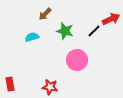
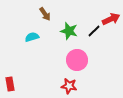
brown arrow: rotated 80 degrees counterclockwise
green star: moved 4 px right
red star: moved 19 px right, 1 px up
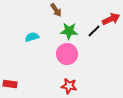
brown arrow: moved 11 px right, 4 px up
green star: rotated 12 degrees counterclockwise
pink circle: moved 10 px left, 6 px up
red rectangle: rotated 72 degrees counterclockwise
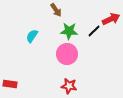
cyan semicircle: moved 1 px up; rotated 40 degrees counterclockwise
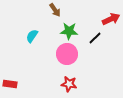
brown arrow: moved 1 px left
black line: moved 1 px right, 7 px down
red star: moved 2 px up
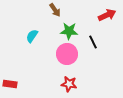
red arrow: moved 4 px left, 4 px up
black line: moved 2 px left, 4 px down; rotated 72 degrees counterclockwise
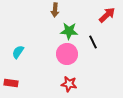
brown arrow: rotated 40 degrees clockwise
red arrow: rotated 18 degrees counterclockwise
cyan semicircle: moved 14 px left, 16 px down
red rectangle: moved 1 px right, 1 px up
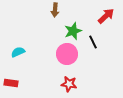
red arrow: moved 1 px left, 1 px down
green star: moved 4 px right; rotated 24 degrees counterclockwise
cyan semicircle: rotated 32 degrees clockwise
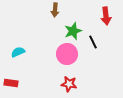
red arrow: rotated 126 degrees clockwise
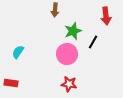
black line: rotated 56 degrees clockwise
cyan semicircle: rotated 32 degrees counterclockwise
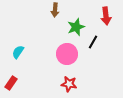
green star: moved 3 px right, 4 px up
red rectangle: rotated 64 degrees counterclockwise
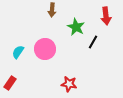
brown arrow: moved 3 px left
green star: rotated 24 degrees counterclockwise
pink circle: moved 22 px left, 5 px up
red rectangle: moved 1 px left
